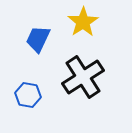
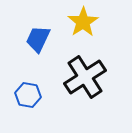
black cross: moved 2 px right
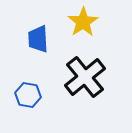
blue trapezoid: rotated 28 degrees counterclockwise
black cross: rotated 6 degrees counterclockwise
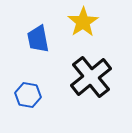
blue trapezoid: rotated 8 degrees counterclockwise
black cross: moved 6 px right
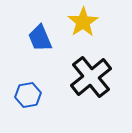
blue trapezoid: moved 2 px right, 1 px up; rotated 12 degrees counterclockwise
blue hexagon: rotated 20 degrees counterclockwise
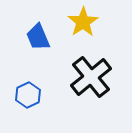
blue trapezoid: moved 2 px left, 1 px up
blue hexagon: rotated 15 degrees counterclockwise
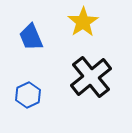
blue trapezoid: moved 7 px left
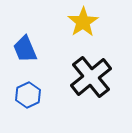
blue trapezoid: moved 6 px left, 12 px down
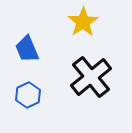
blue trapezoid: moved 2 px right
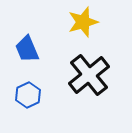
yellow star: rotated 16 degrees clockwise
black cross: moved 2 px left, 2 px up
